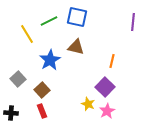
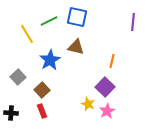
gray square: moved 2 px up
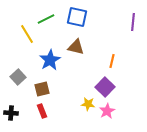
green line: moved 3 px left, 2 px up
brown square: moved 1 px up; rotated 28 degrees clockwise
yellow star: rotated 16 degrees counterclockwise
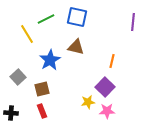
yellow star: moved 2 px up; rotated 16 degrees counterclockwise
pink star: rotated 28 degrees clockwise
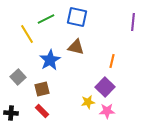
red rectangle: rotated 24 degrees counterclockwise
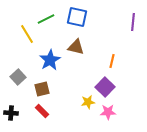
pink star: moved 1 px right, 1 px down
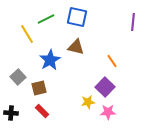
orange line: rotated 48 degrees counterclockwise
brown square: moved 3 px left, 1 px up
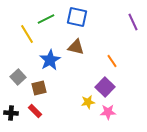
purple line: rotated 30 degrees counterclockwise
red rectangle: moved 7 px left
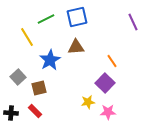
blue square: rotated 25 degrees counterclockwise
yellow line: moved 3 px down
brown triangle: rotated 18 degrees counterclockwise
purple square: moved 4 px up
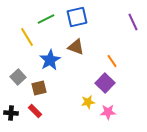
brown triangle: rotated 24 degrees clockwise
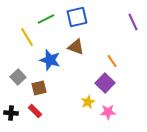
blue star: rotated 25 degrees counterclockwise
yellow star: rotated 16 degrees counterclockwise
